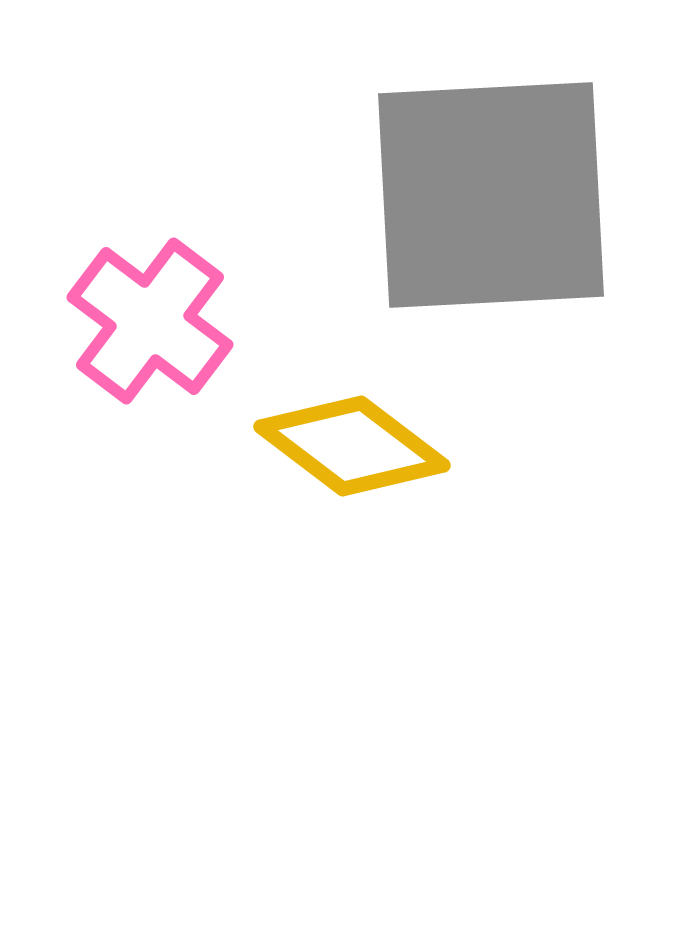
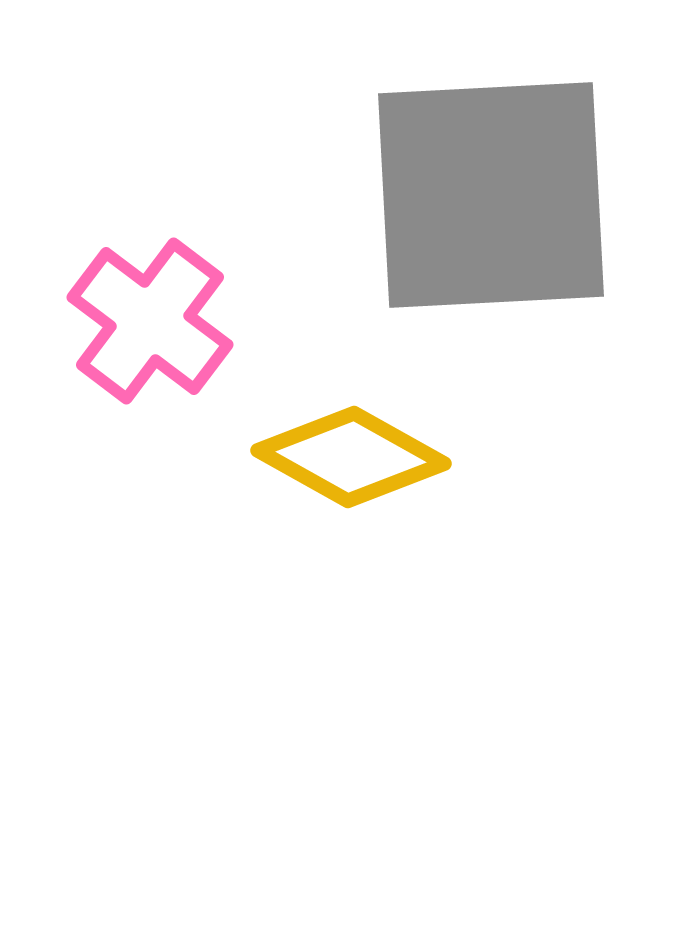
yellow diamond: moved 1 px left, 11 px down; rotated 8 degrees counterclockwise
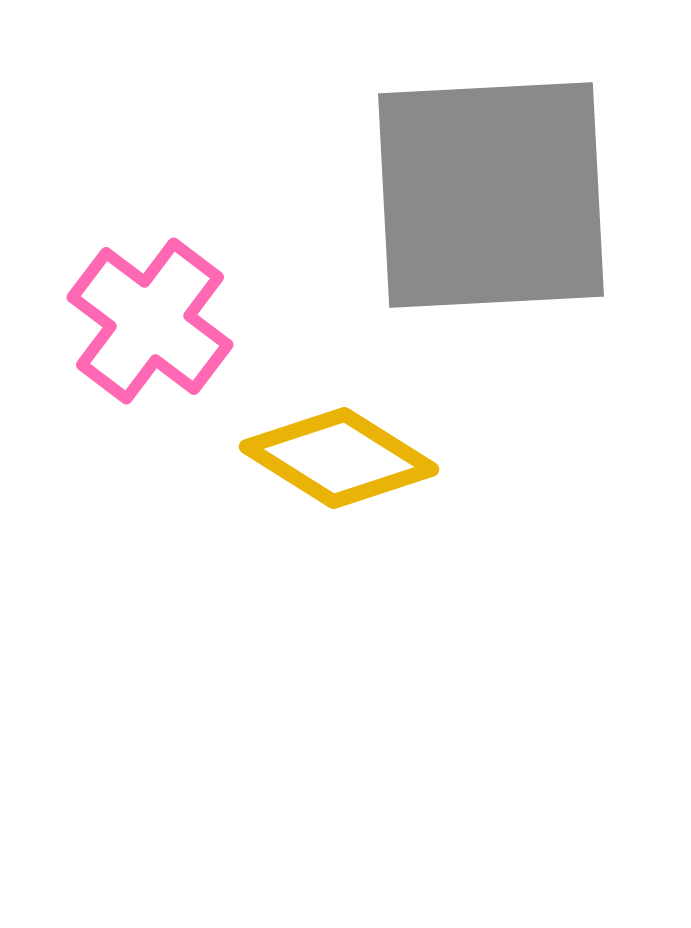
yellow diamond: moved 12 px left, 1 px down; rotated 3 degrees clockwise
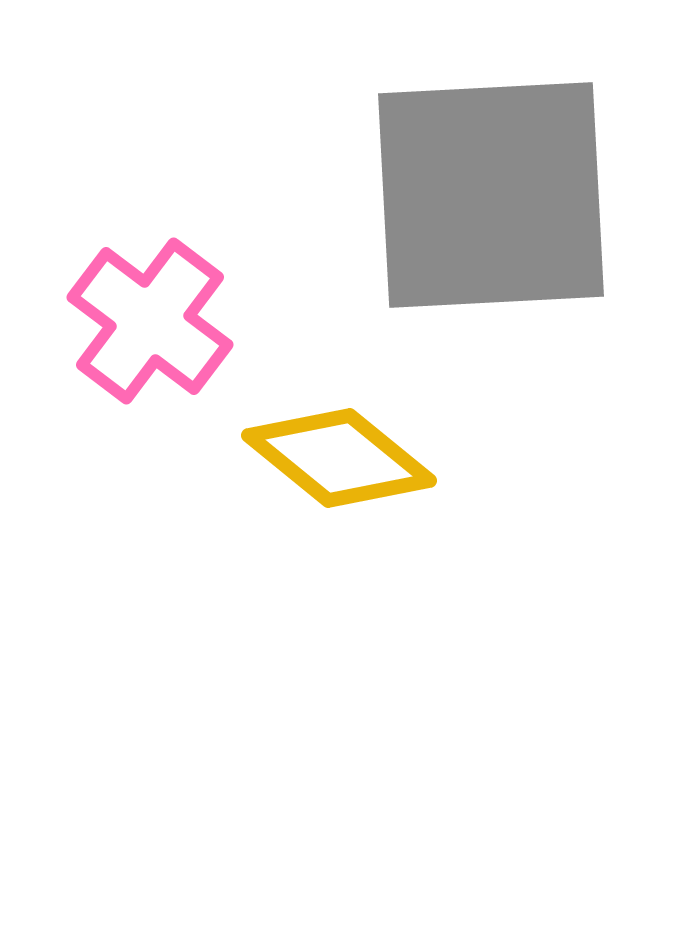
yellow diamond: rotated 7 degrees clockwise
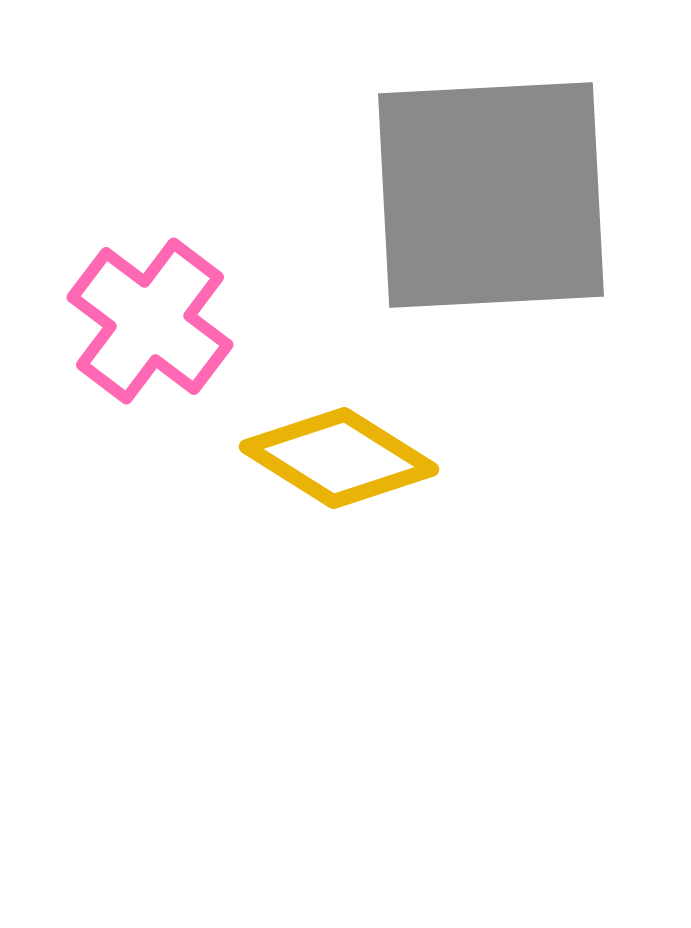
yellow diamond: rotated 7 degrees counterclockwise
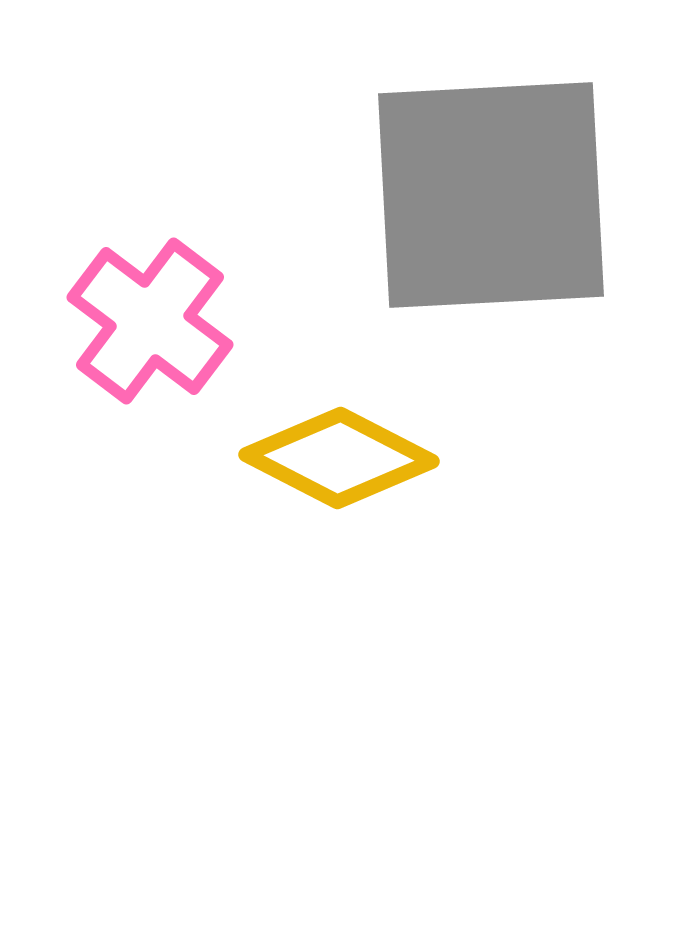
yellow diamond: rotated 5 degrees counterclockwise
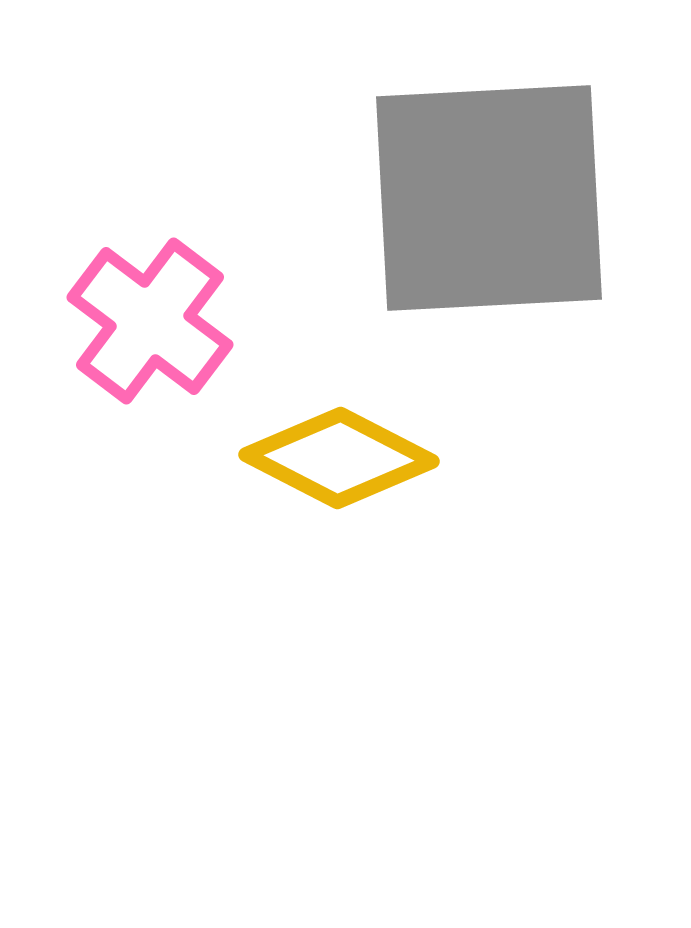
gray square: moved 2 px left, 3 px down
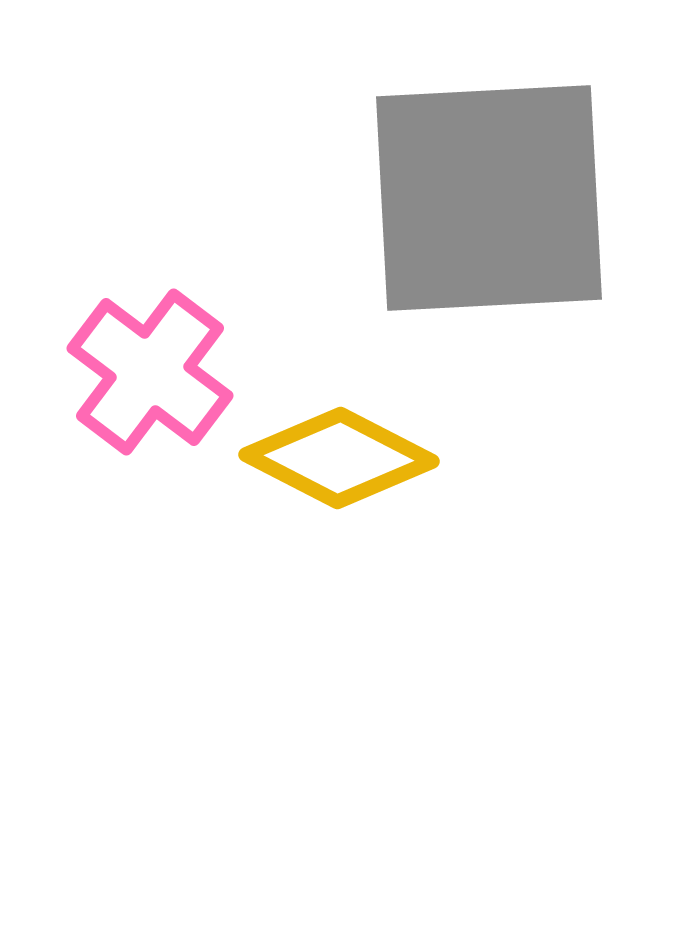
pink cross: moved 51 px down
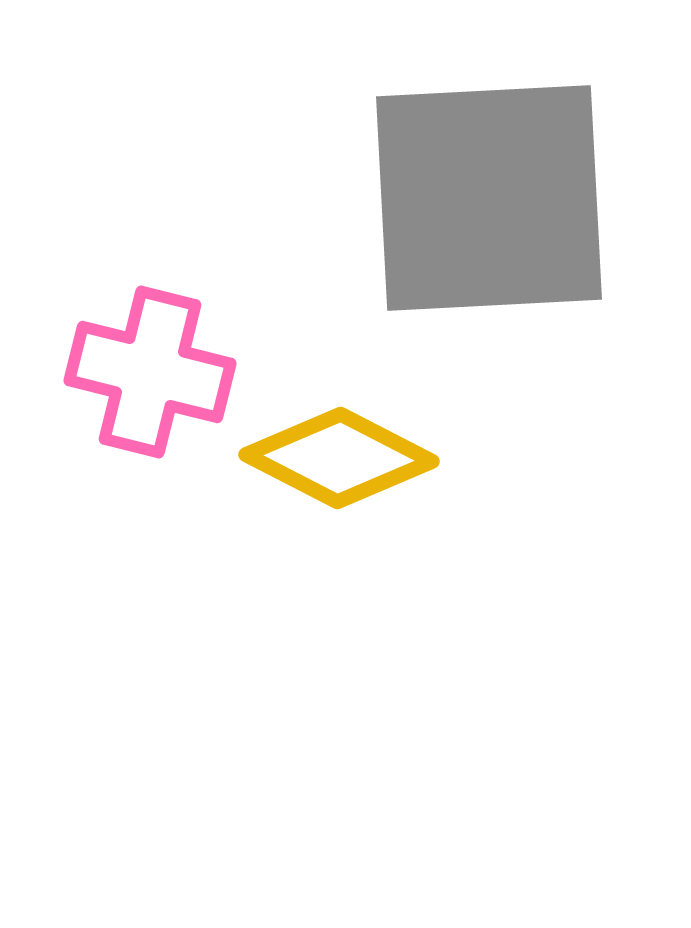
pink cross: rotated 23 degrees counterclockwise
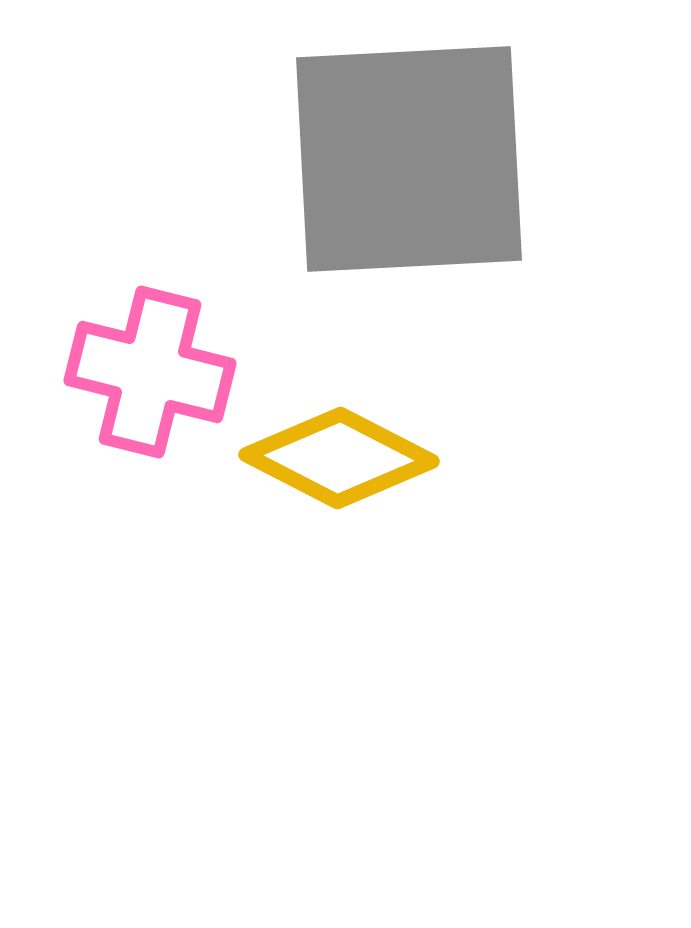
gray square: moved 80 px left, 39 px up
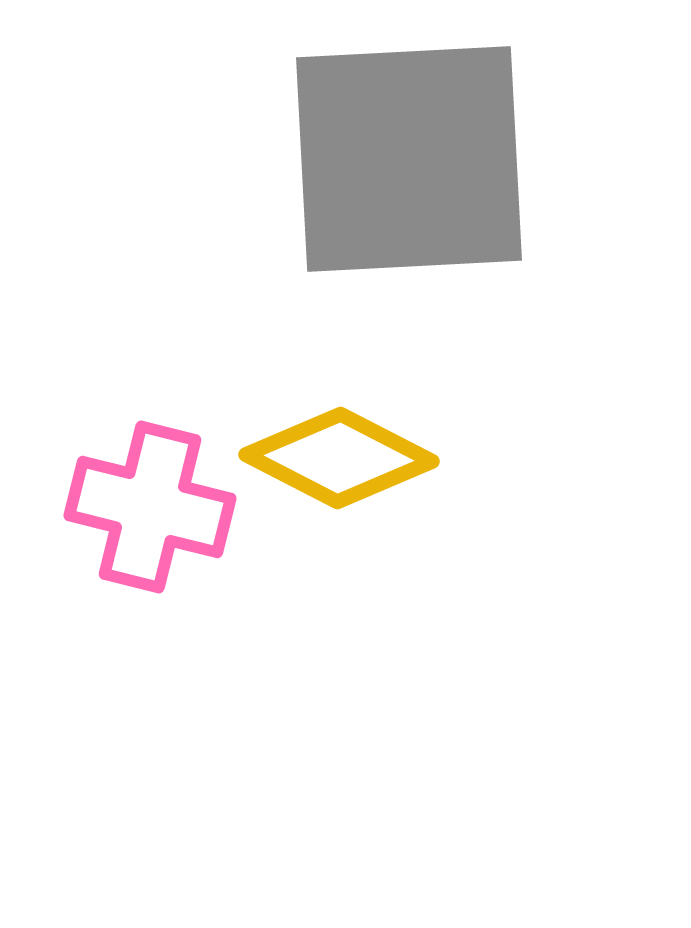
pink cross: moved 135 px down
